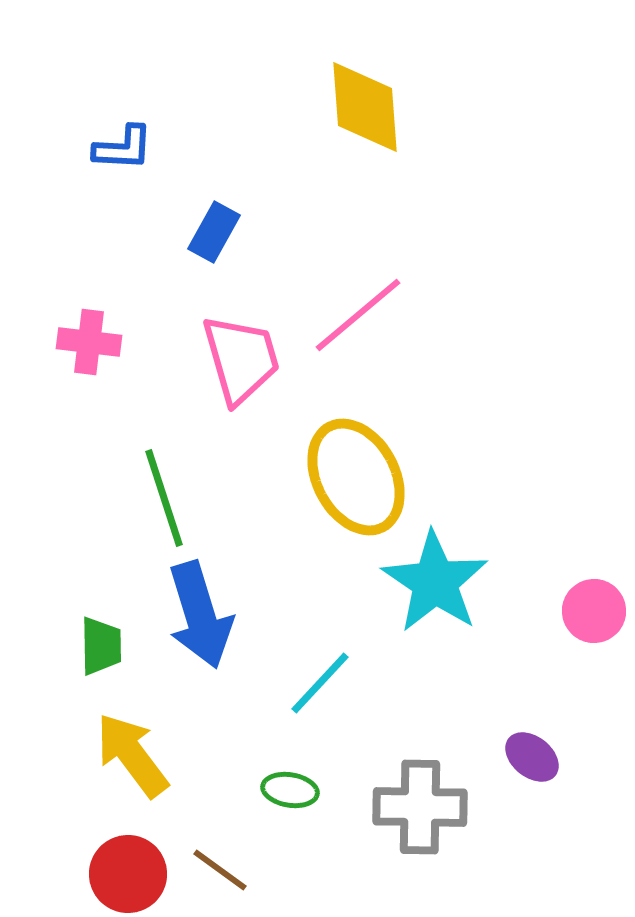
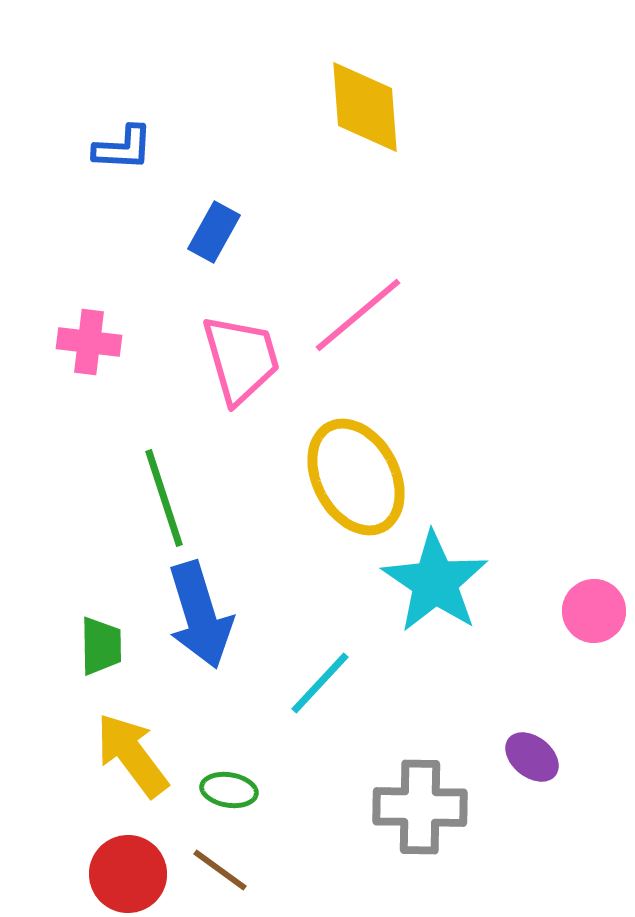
green ellipse: moved 61 px left
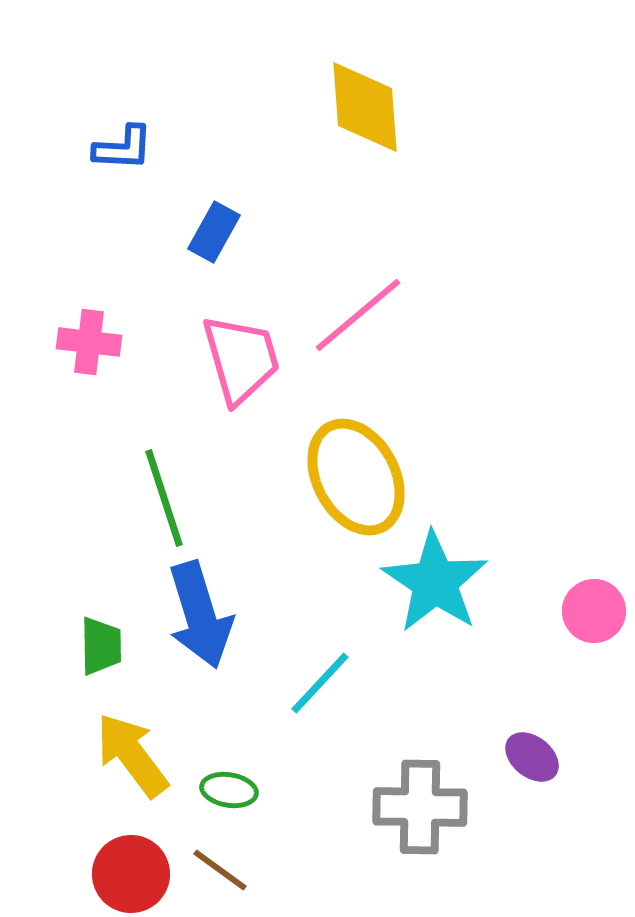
red circle: moved 3 px right
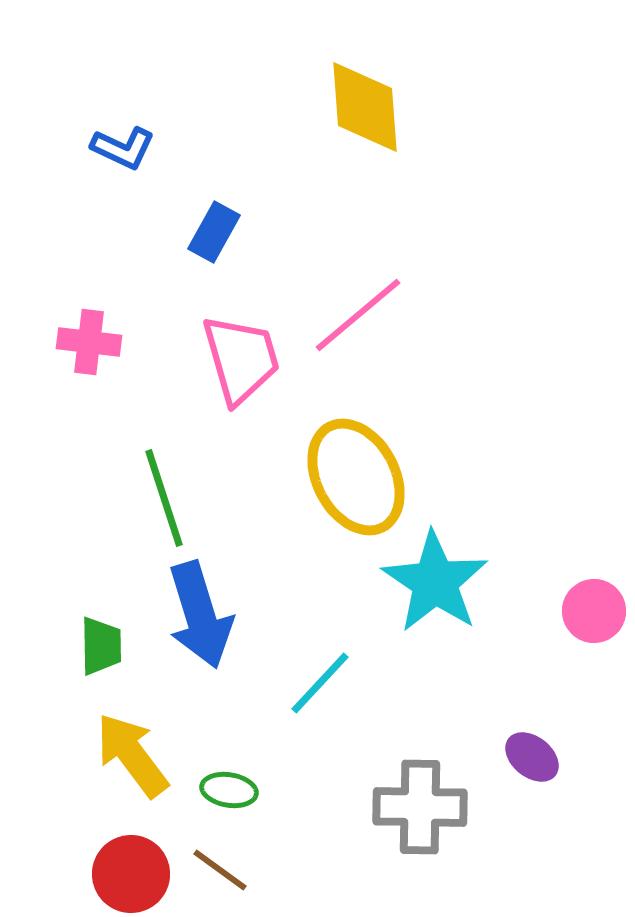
blue L-shape: rotated 22 degrees clockwise
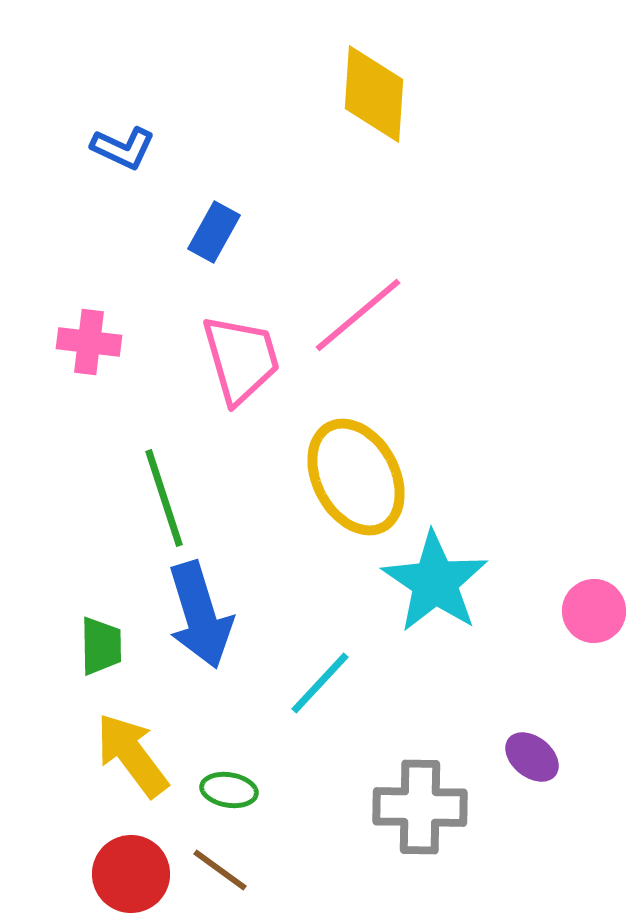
yellow diamond: moved 9 px right, 13 px up; rotated 8 degrees clockwise
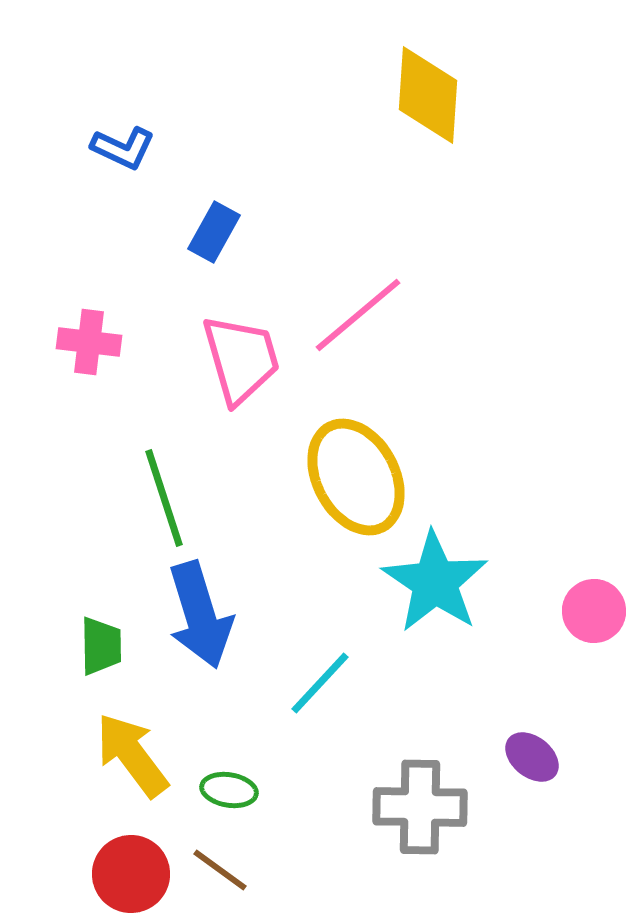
yellow diamond: moved 54 px right, 1 px down
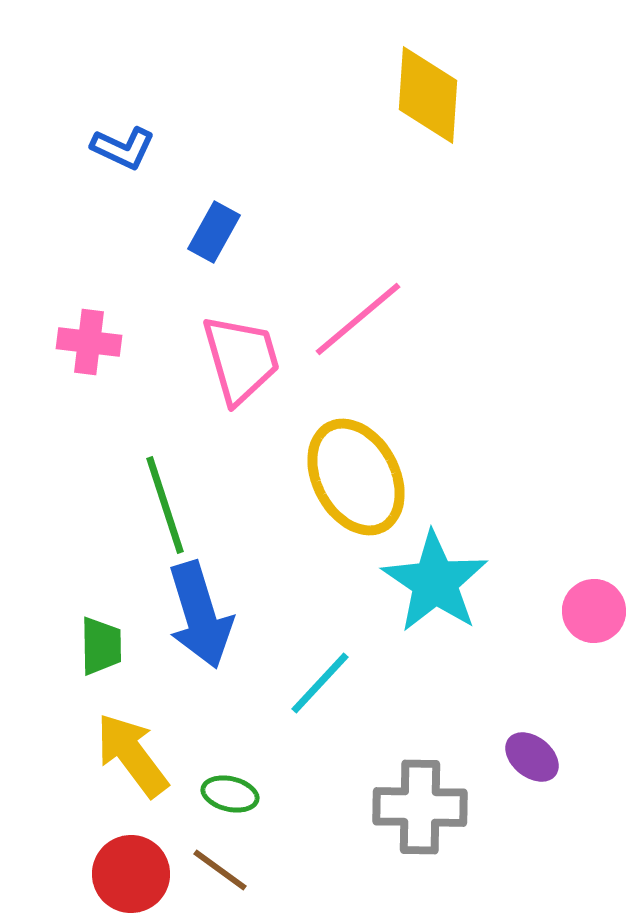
pink line: moved 4 px down
green line: moved 1 px right, 7 px down
green ellipse: moved 1 px right, 4 px down; rotated 4 degrees clockwise
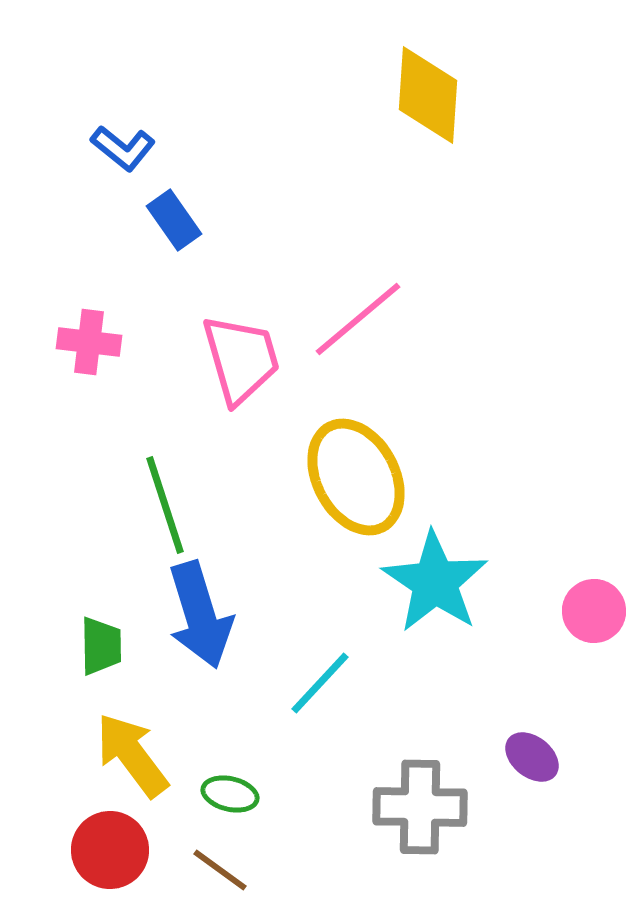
blue L-shape: rotated 14 degrees clockwise
blue rectangle: moved 40 px left, 12 px up; rotated 64 degrees counterclockwise
red circle: moved 21 px left, 24 px up
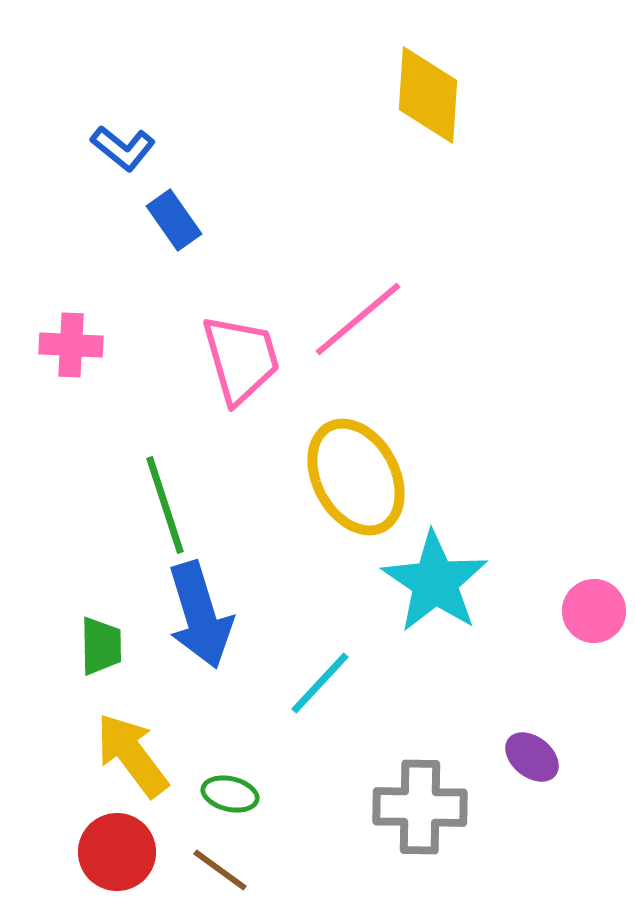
pink cross: moved 18 px left, 3 px down; rotated 4 degrees counterclockwise
red circle: moved 7 px right, 2 px down
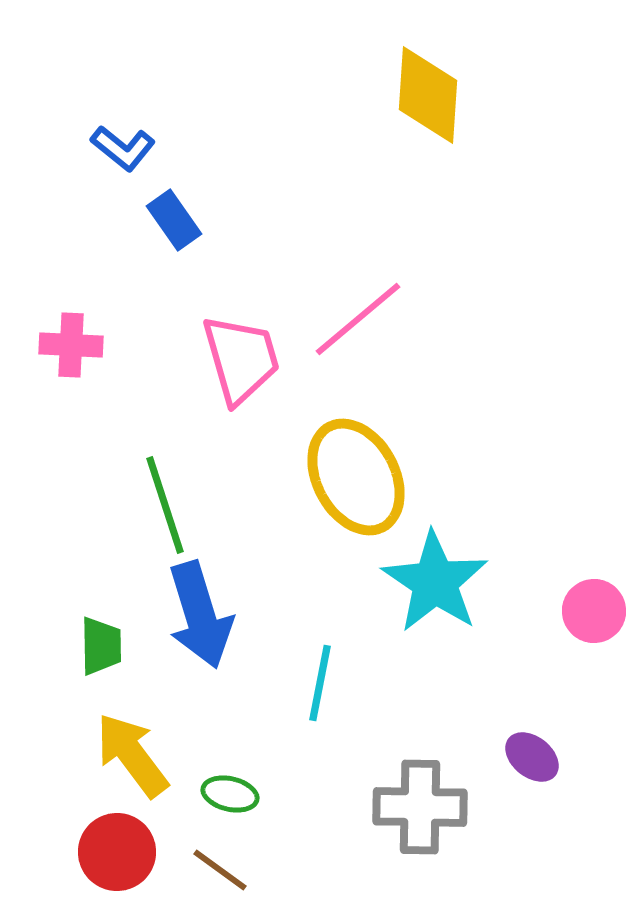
cyan line: rotated 32 degrees counterclockwise
